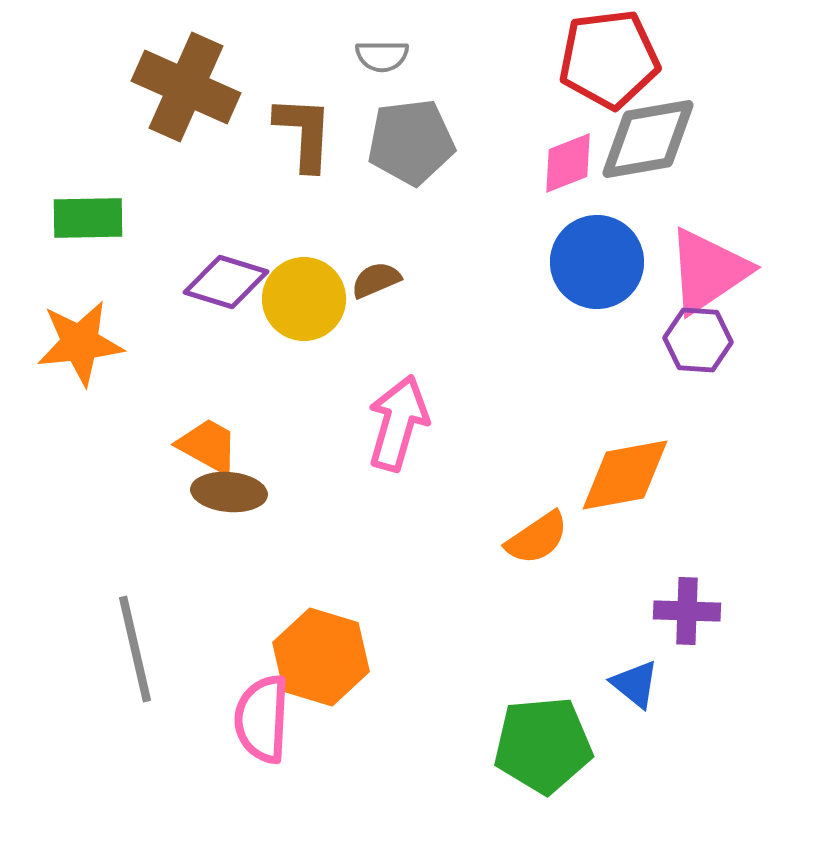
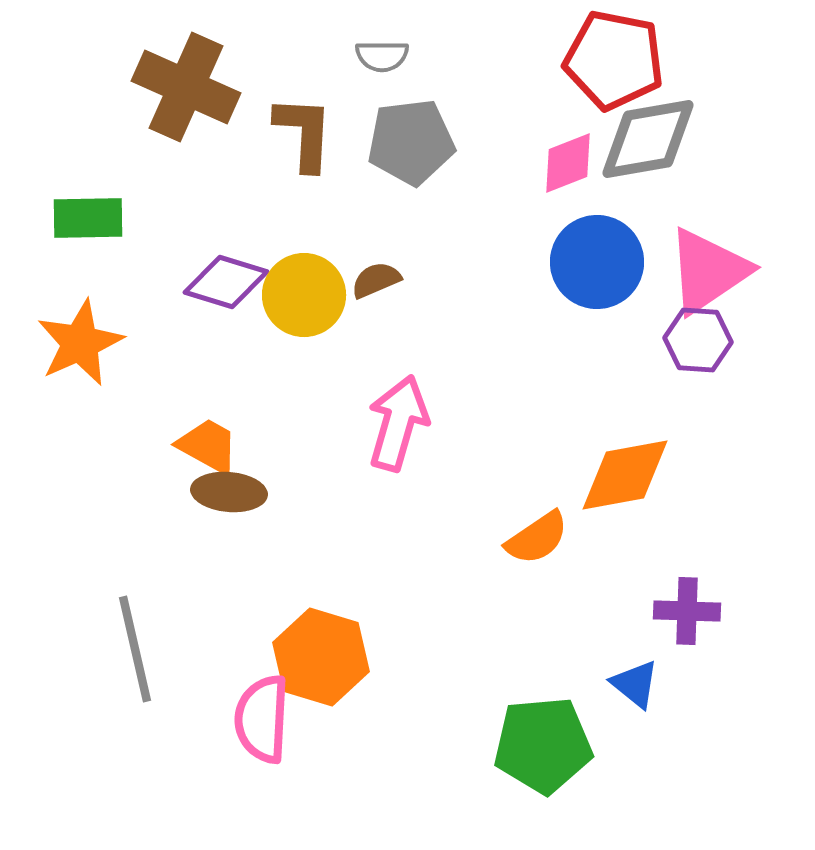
red pentagon: moved 5 px right, 1 px down; rotated 18 degrees clockwise
yellow circle: moved 4 px up
orange star: rotated 18 degrees counterclockwise
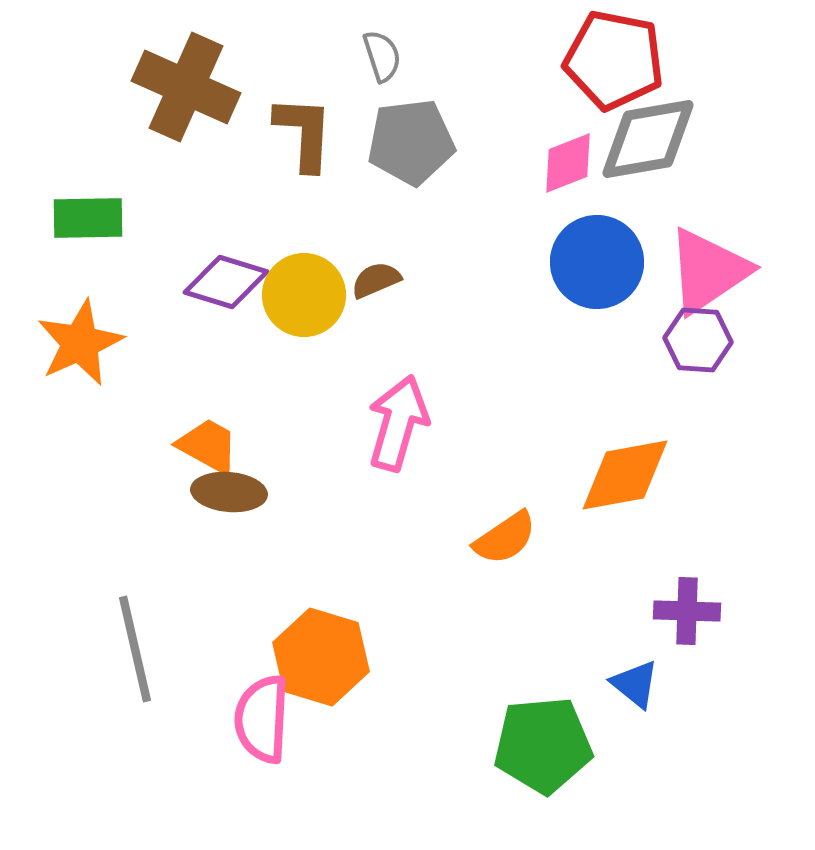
gray semicircle: rotated 108 degrees counterclockwise
orange semicircle: moved 32 px left
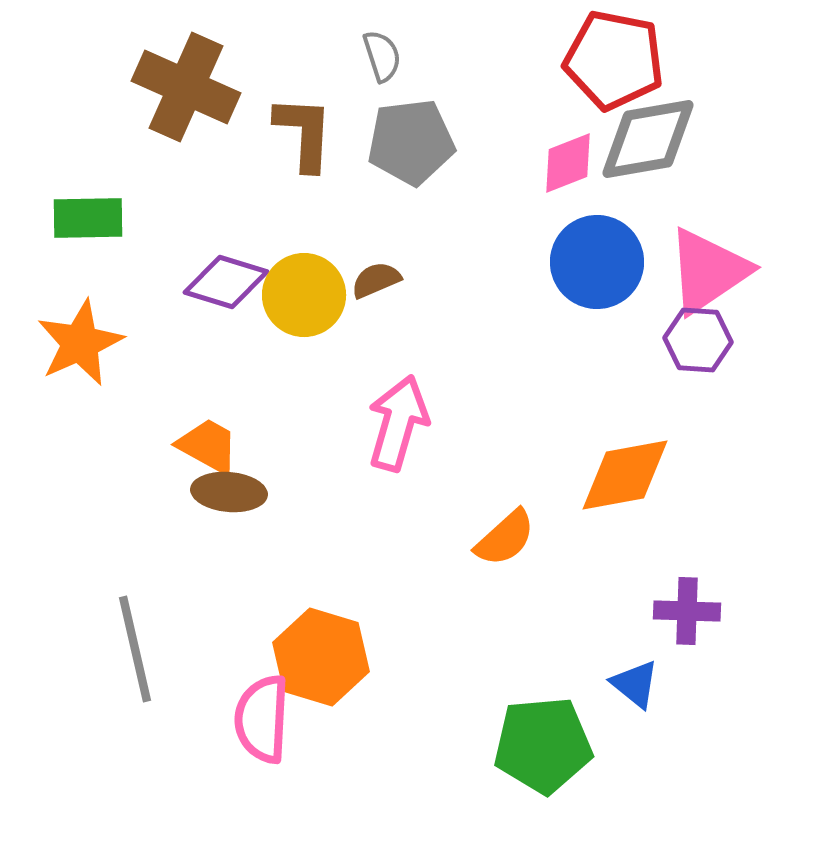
orange semicircle: rotated 8 degrees counterclockwise
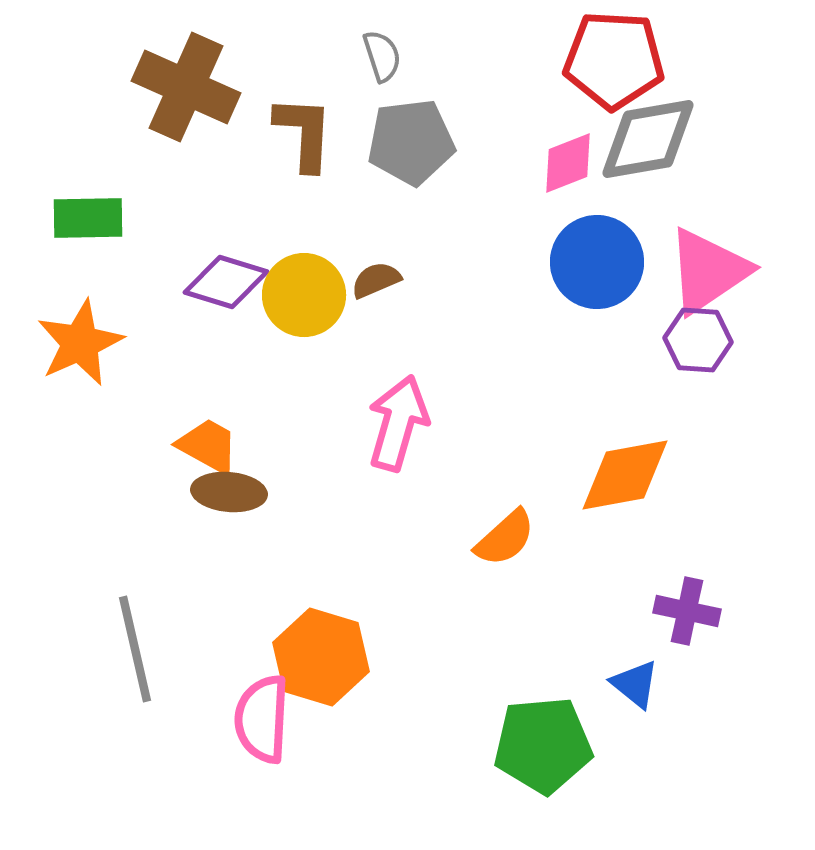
red pentagon: rotated 8 degrees counterclockwise
purple cross: rotated 10 degrees clockwise
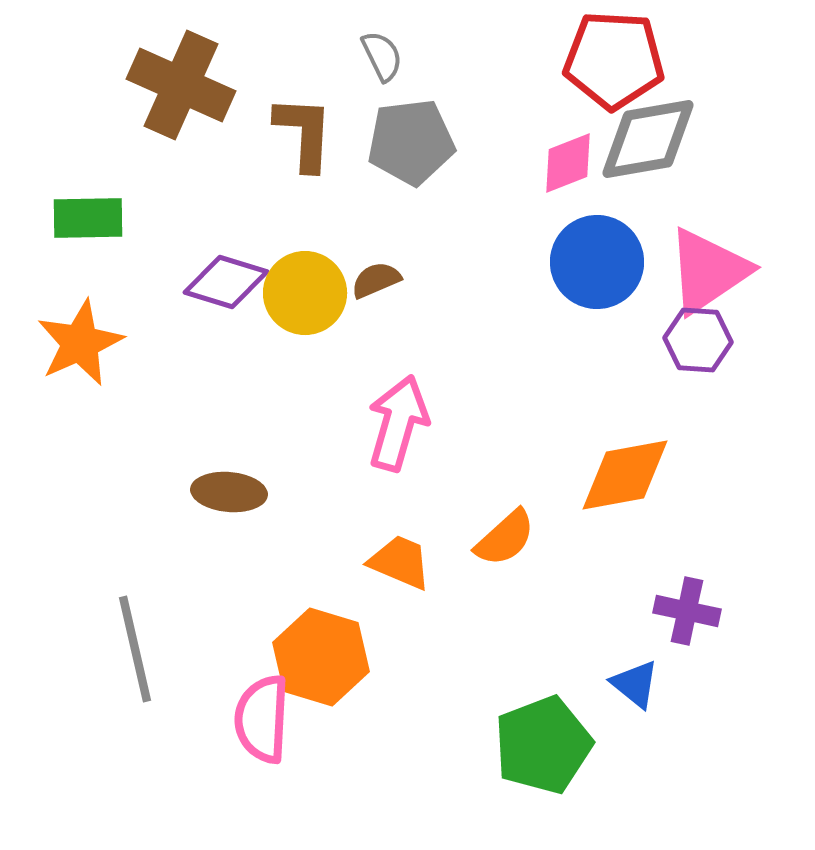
gray semicircle: rotated 8 degrees counterclockwise
brown cross: moved 5 px left, 2 px up
yellow circle: moved 1 px right, 2 px up
orange trapezoid: moved 192 px right, 116 px down; rotated 6 degrees counterclockwise
green pentagon: rotated 16 degrees counterclockwise
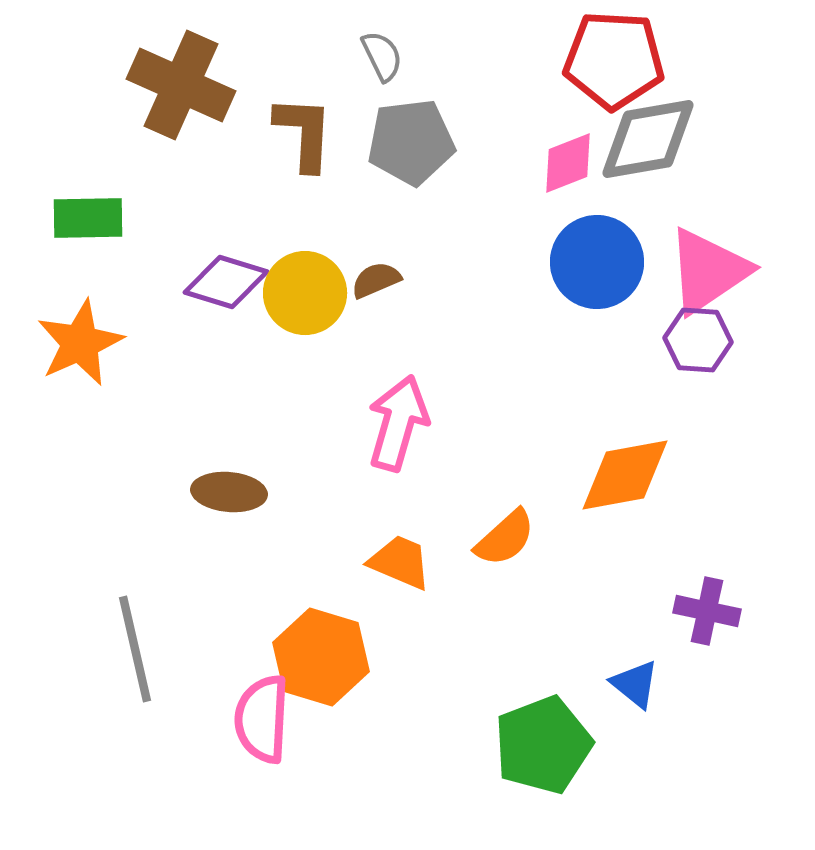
purple cross: moved 20 px right
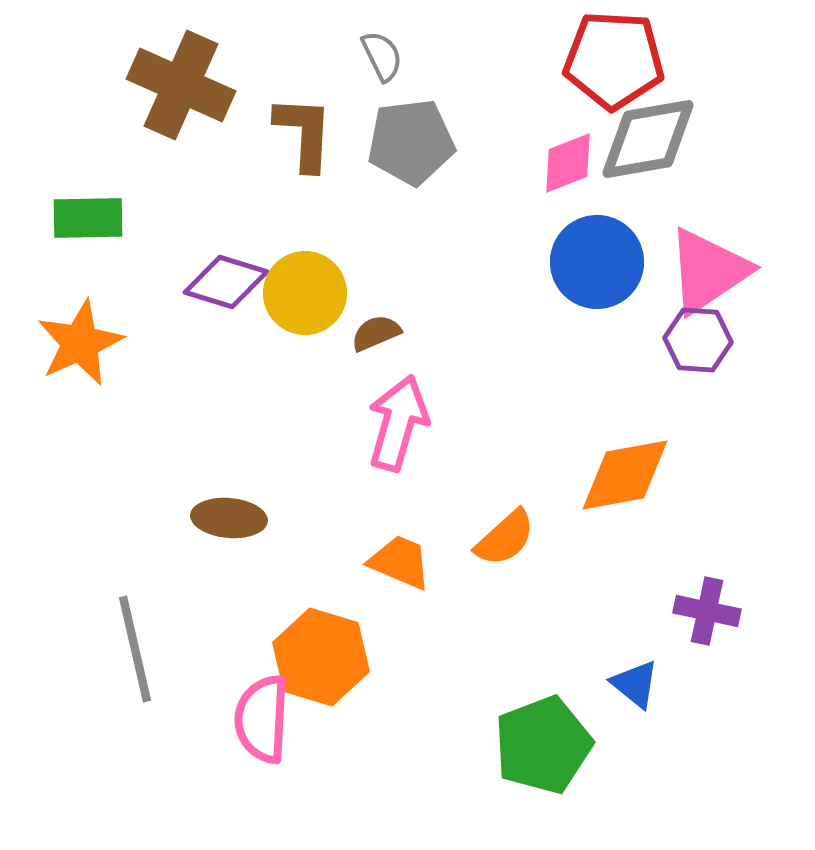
brown semicircle: moved 53 px down
brown ellipse: moved 26 px down
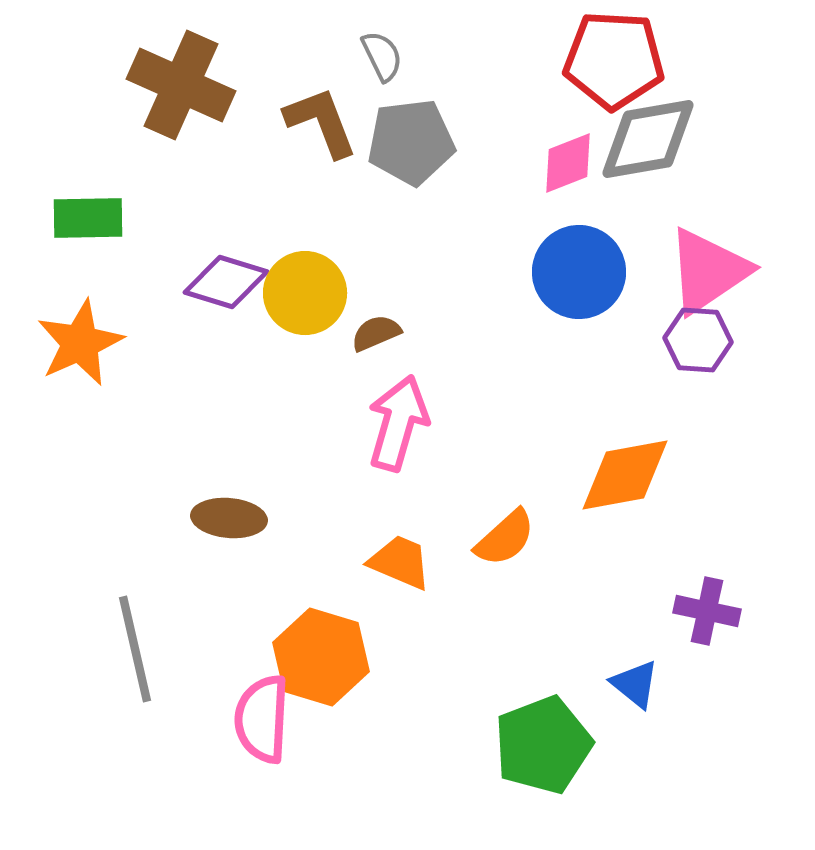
brown L-shape: moved 17 px right, 11 px up; rotated 24 degrees counterclockwise
blue circle: moved 18 px left, 10 px down
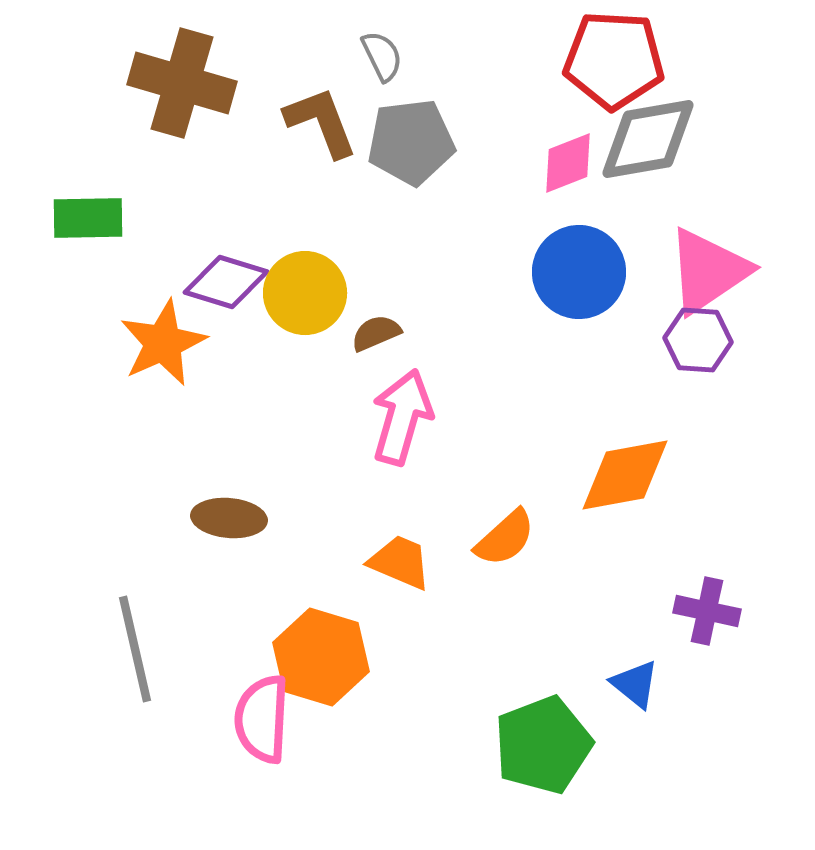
brown cross: moved 1 px right, 2 px up; rotated 8 degrees counterclockwise
orange star: moved 83 px right
pink arrow: moved 4 px right, 6 px up
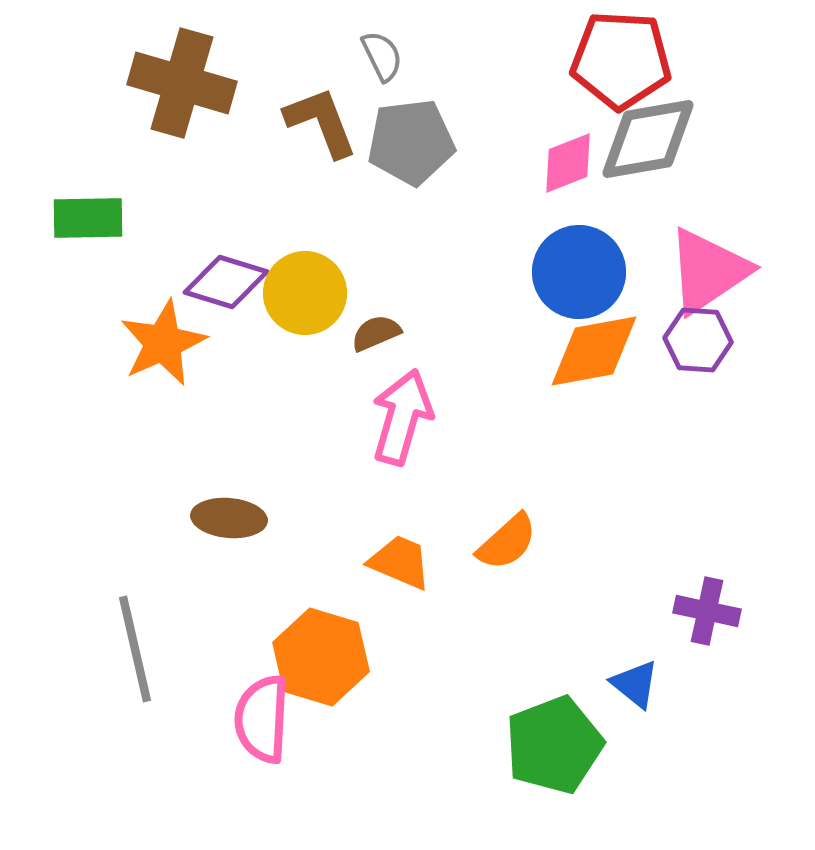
red pentagon: moved 7 px right
orange diamond: moved 31 px left, 124 px up
orange semicircle: moved 2 px right, 4 px down
green pentagon: moved 11 px right
